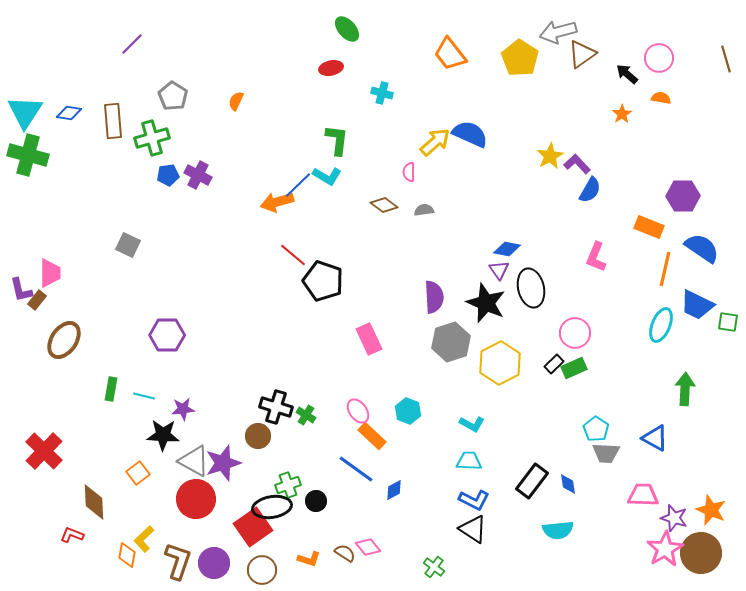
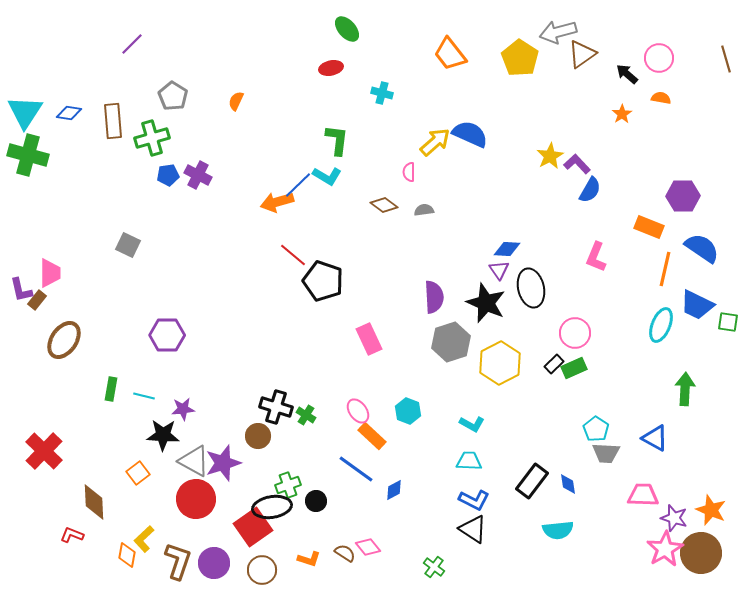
blue diamond at (507, 249): rotated 8 degrees counterclockwise
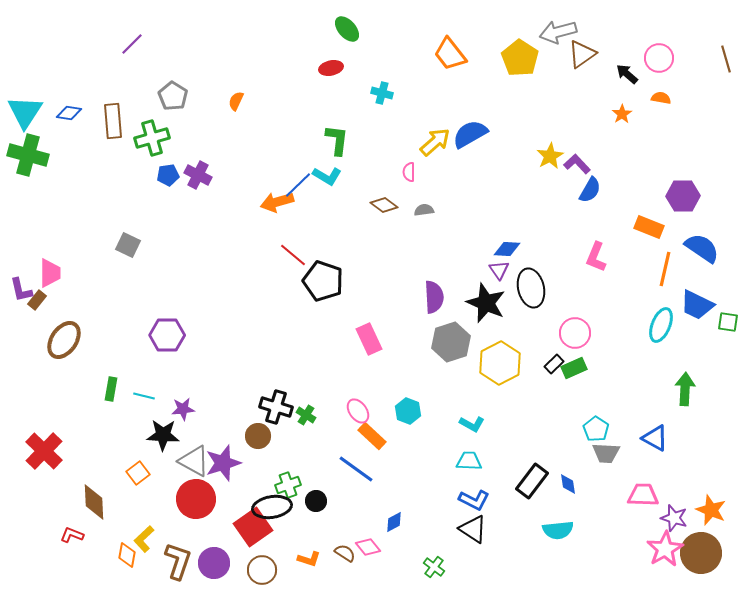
blue semicircle at (470, 134): rotated 54 degrees counterclockwise
blue diamond at (394, 490): moved 32 px down
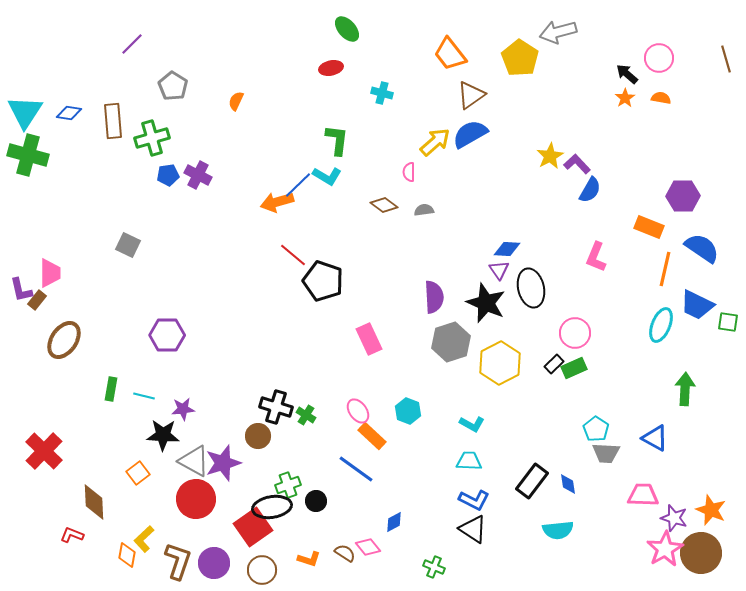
brown triangle at (582, 54): moved 111 px left, 41 px down
gray pentagon at (173, 96): moved 10 px up
orange star at (622, 114): moved 3 px right, 16 px up
green cross at (434, 567): rotated 15 degrees counterclockwise
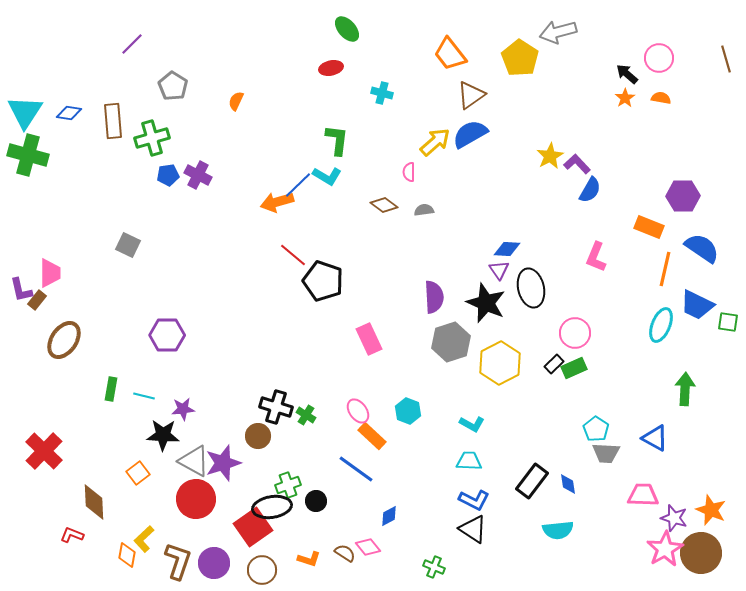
blue diamond at (394, 522): moved 5 px left, 6 px up
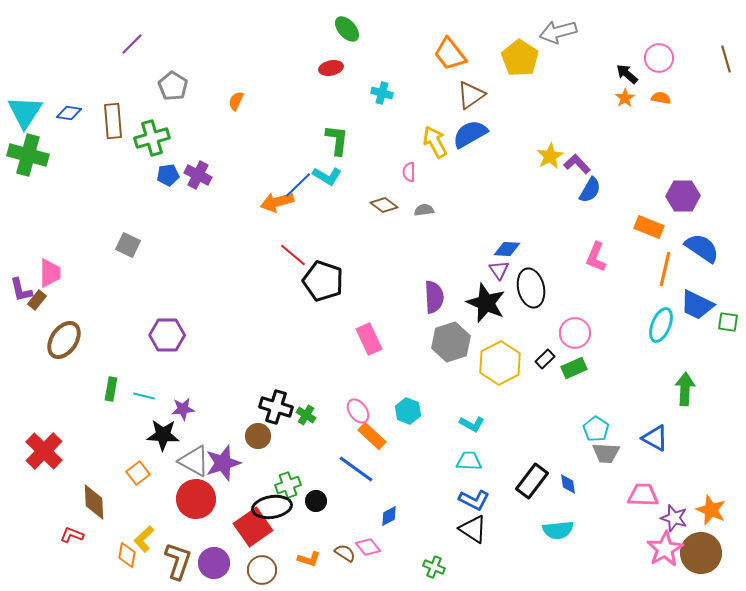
yellow arrow at (435, 142): rotated 76 degrees counterclockwise
black rectangle at (554, 364): moved 9 px left, 5 px up
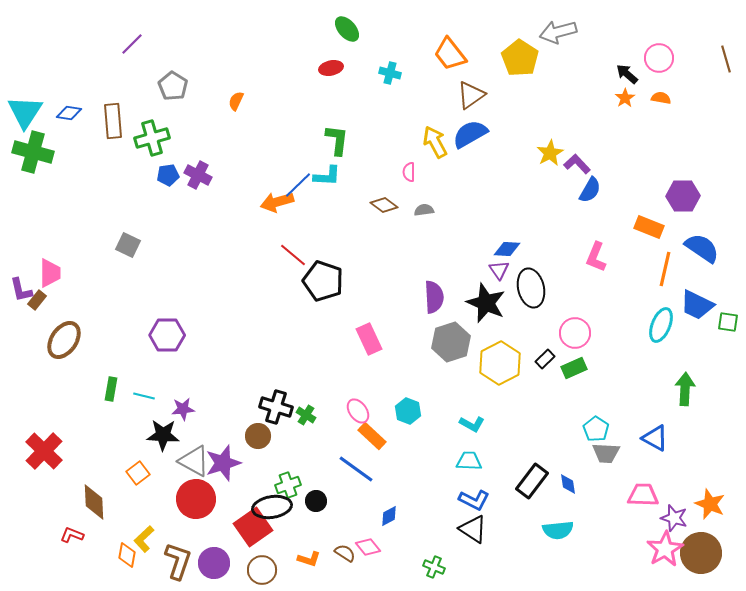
cyan cross at (382, 93): moved 8 px right, 20 px up
green cross at (28, 155): moved 5 px right, 3 px up
yellow star at (550, 156): moved 3 px up
cyan L-shape at (327, 176): rotated 28 degrees counterclockwise
orange star at (711, 510): moved 1 px left, 6 px up
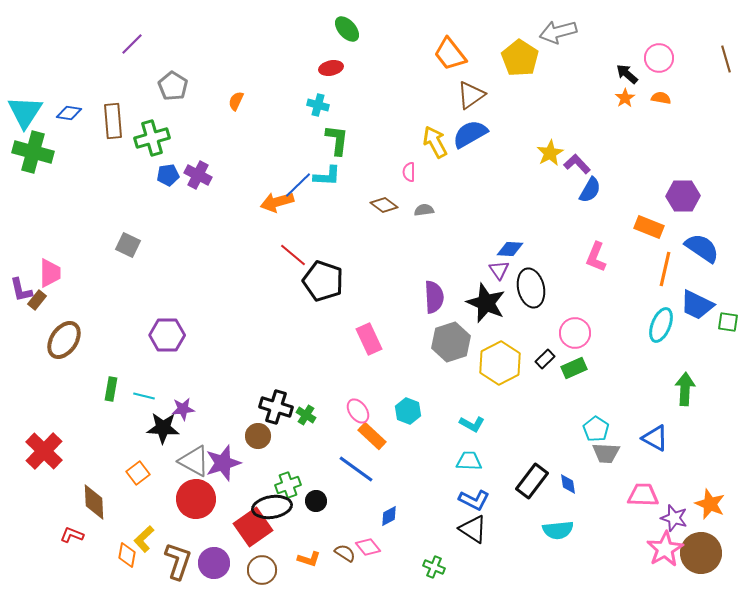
cyan cross at (390, 73): moved 72 px left, 32 px down
blue diamond at (507, 249): moved 3 px right
black star at (163, 435): moved 7 px up
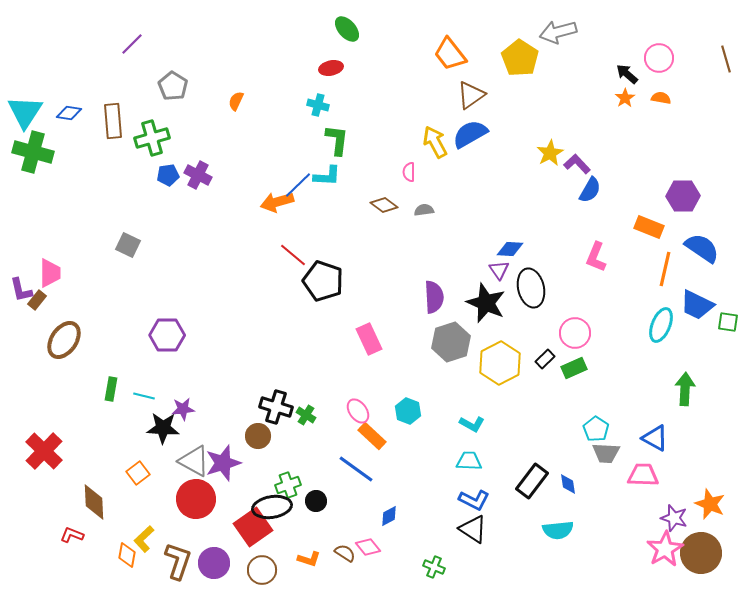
pink trapezoid at (643, 495): moved 20 px up
